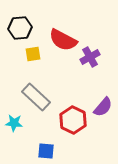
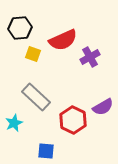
red semicircle: rotated 52 degrees counterclockwise
yellow square: rotated 28 degrees clockwise
purple semicircle: rotated 20 degrees clockwise
cyan star: rotated 30 degrees counterclockwise
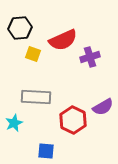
purple cross: rotated 12 degrees clockwise
gray rectangle: rotated 40 degrees counterclockwise
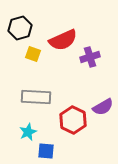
black hexagon: rotated 10 degrees counterclockwise
cyan star: moved 14 px right, 9 px down
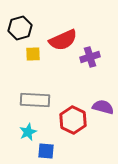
yellow square: rotated 21 degrees counterclockwise
gray rectangle: moved 1 px left, 3 px down
purple semicircle: rotated 135 degrees counterclockwise
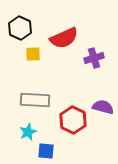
black hexagon: rotated 20 degrees counterclockwise
red semicircle: moved 1 px right, 2 px up
purple cross: moved 4 px right, 1 px down
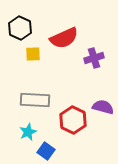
blue square: rotated 30 degrees clockwise
